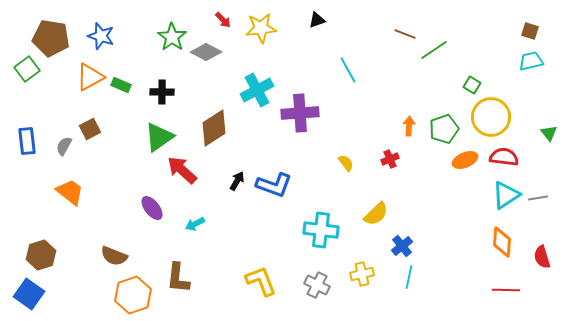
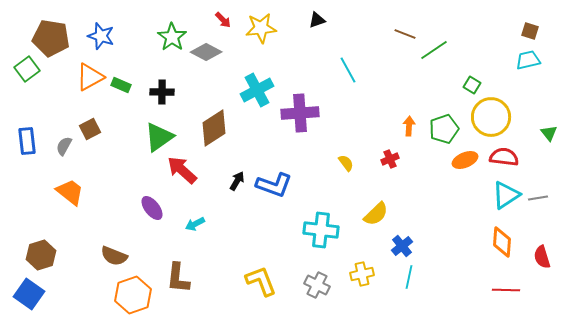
cyan trapezoid at (531, 61): moved 3 px left, 1 px up
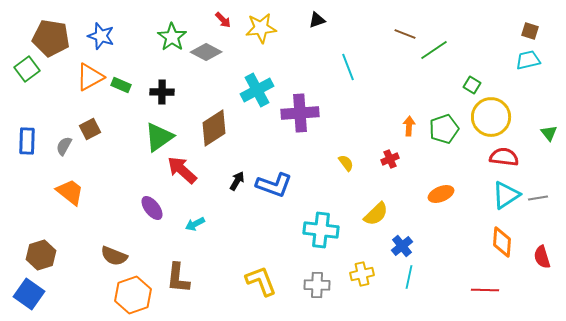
cyan line at (348, 70): moved 3 px up; rotated 8 degrees clockwise
blue rectangle at (27, 141): rotated 8 degrees clockwise
orange ellipse at (465, 160): moved 24 px left, 34 px down
gray cross at (317, 285): rotated 25 degrees counterclockwise
red line at (506, 290): moved 21 px left
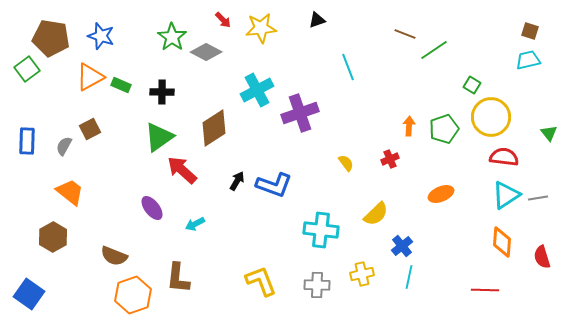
purple cross at (300, 113): rotated 15 degrees counterclockwise
brown hexagon at (41, 255): moved 12 px right, 18 px up; rotated 12 degrees counterclockwise
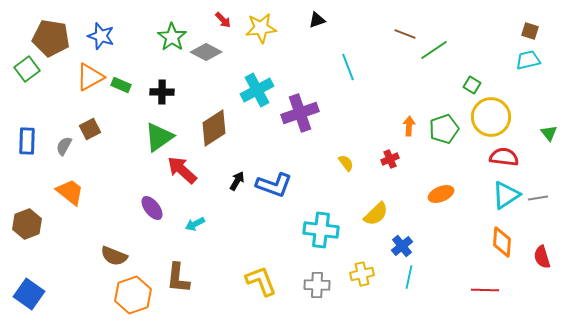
brown hexagon at (53, 237): moved 26 px left, 13 px up; rotated 8 degrees clockwise
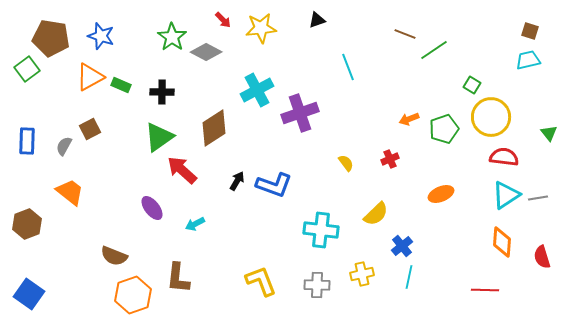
orange arrow at (409, 126): moved 7 px up; rotated 114 degrees counterclockwise
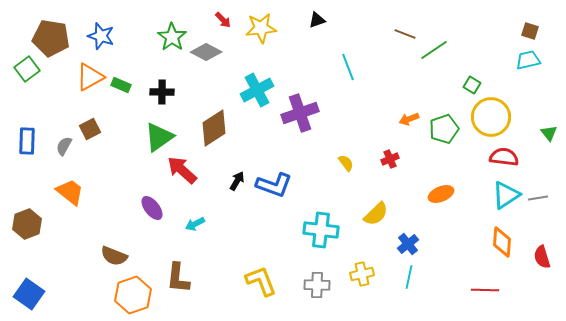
blue cross at (402, 246): moved 6 px right, 2 px up
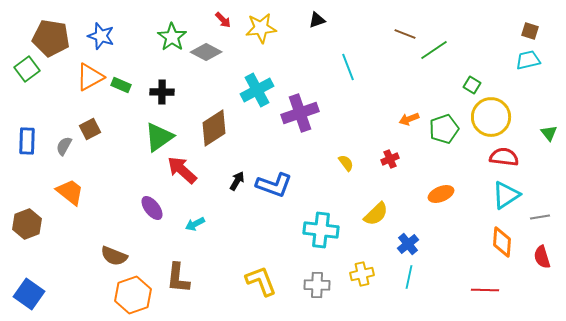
gray line at (538, 198): moved 2 px right, 19 px down
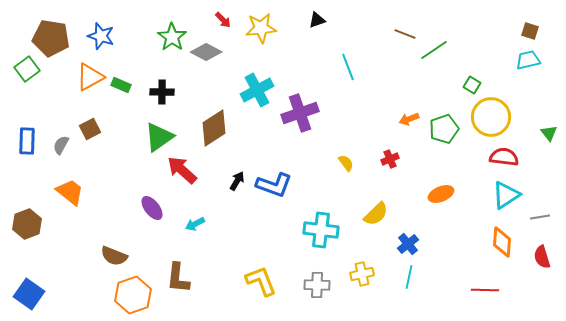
gray semicircle at (64, 146): moved 3 px left, 1 px up
